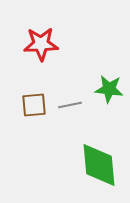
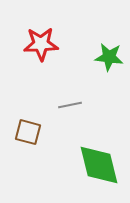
green star: moved 32 px up
brown square: moved 6 px left, 27 px down; rotated 20 degrees clockwise
green diamond: rotated 9 degrees counterclockwise
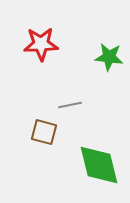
brown square: moved 16 px right
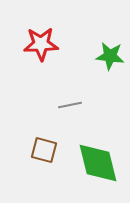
green star: moved 1 px right, 1 px up
brown square: moved 18 px down
green diamond: moved 1 px left, 2 px up
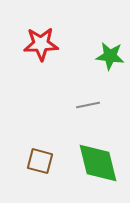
gray line: moved 18 px right
brown square: moved 4 px left, 11 px down
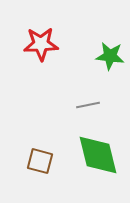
green diamond: moved 8 px up
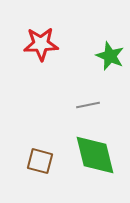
green star: rotated 16 degrees clockwise
green diamond: moved 3 px left
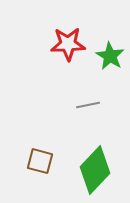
red star: moved 27 px right
green star: rotated 8 degrees clockwise
green diamond: moved 15 px down; rotated 57 degrees clockwise
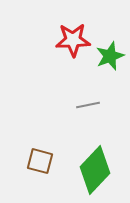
red star: moved 5 px right, 4 px up
green star: rotated 20 degrees clockwise
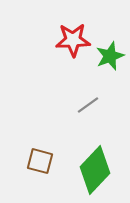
gray line: rotated 25 degrees counterclockwise
